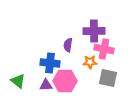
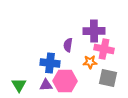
green triangle: moved 1 px right, 4 px down; rotated 21 degrees clockwise
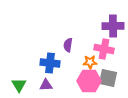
purple cross: moved 19 px right, 5 px up
pink hexagon: moved 24 px right
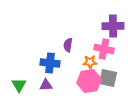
pink hexagon: rotated 10 degrees counterclockwise
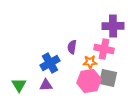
purple semicircle: moved 4 px right, 2 px down
blue cross: rotated 36 degrees counterclockwise
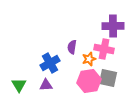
orange star: moved 1 px left, 3 px up; rotated 16 degrees counterclockwise
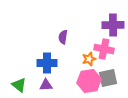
purple cross: moved 1 px up
purple semicircle: moved 9 px left, 10 px up
blue cross: moved 3 px left; rotated 30 degrees clockwise
gray square: rotated 24 degrees counterclockwise
green triangle: rotated 21 degrees counterclockwise
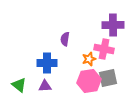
purple semicircle: moved 2 px right, 2 px down
purple triangle: moved 1 px left, 1 px down
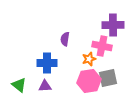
pink cross: moved 2 px left, 3 px up
